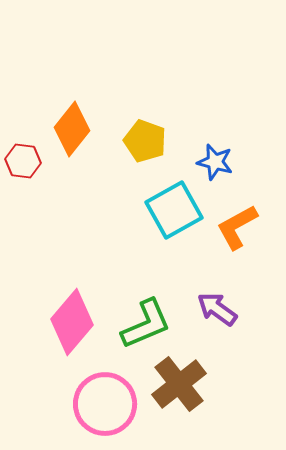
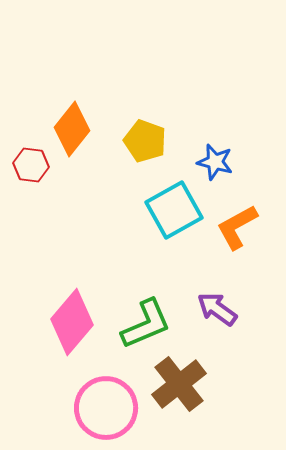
red hexagon: moved 8 px right, 4 px down
pink circle: moved 1 px right, 4 px down
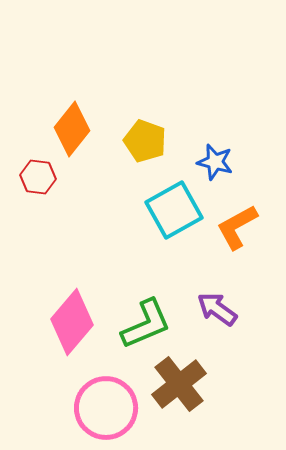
red hexagon: moved 7 px right, 12 px down
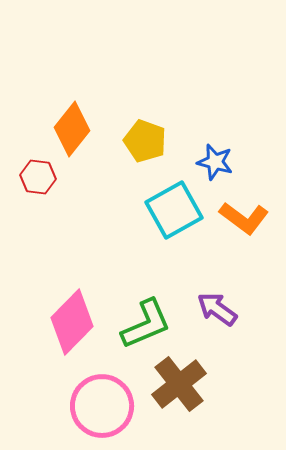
orange L-shape: moved 7 px right, 9 px up; rotated 114 degrees counterclockwise
pink diamond: rotated 4 degrees clockwise
pink circle: moved 4 px left, 2 px up
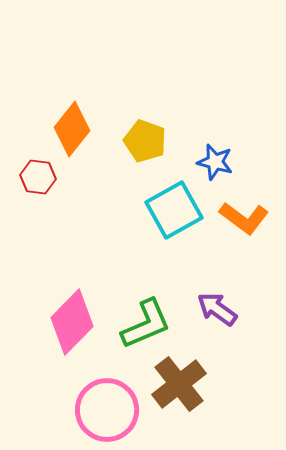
pink circle: moved 5 px right, 4 px down
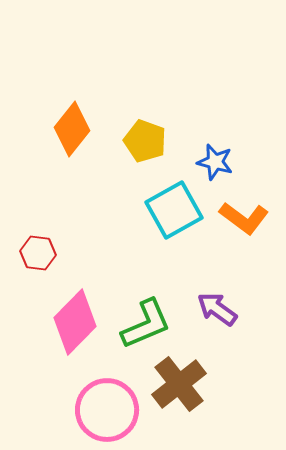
red hexagon: moved 76 px down
pink diamond: moved 3 px right
